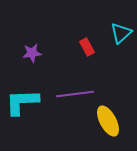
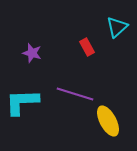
cyan triangle: moved 4 px left, 6 px up
purple star: rotated 24 degrees clockwise
purple line: rotated 24 degrees clockwise
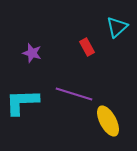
purple line: moved 1 px left
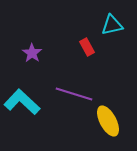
cyan triangle: moved 5 px left, 2 px up; rotated 30 degrees clockwise
purple star: rotated 18 degrees clockwise
cyan L-shape: rotated 45 degrees clockwise
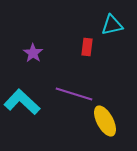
red rectangle: rotated 36 degrees clockwise
purple star: moved 1 px right
yellow ellipse: moved 3 px left
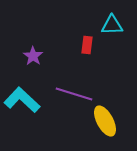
cyan triangle: rotated 10 degrees clockwise
red rectangle: moved 2 px up
purple star: moved 3 px down
cyan L-shape: moved 2 px up
